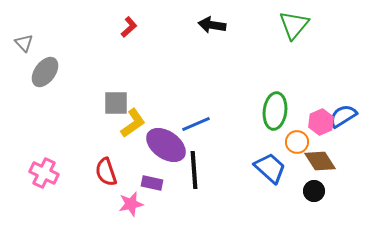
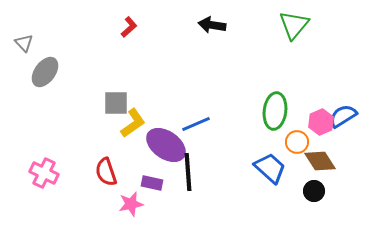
black line: moved 6 px left, 2 px down
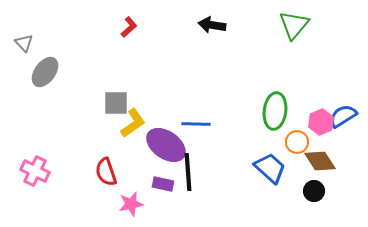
blue line: rotated 24 degrees clockwise
pink cross: moved 9 px left, 2 px up
purple rectangle: moved 11 px right, 1 px down
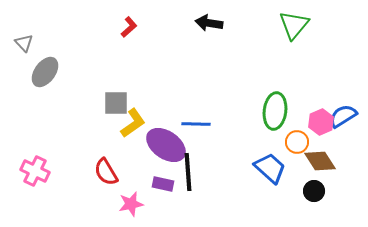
black arrow: moved 3 px left, 2 px up
red semicircle: rotated 12 degrees counterclockwise
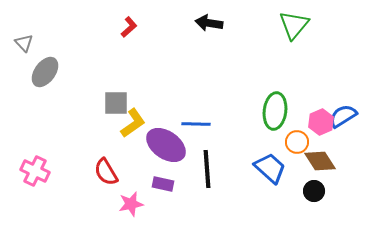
black line: moved 19 px right, 3 px up
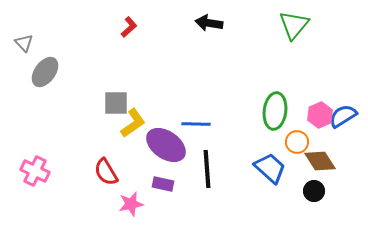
pink hexagon: moved 1 px left, 7 px up
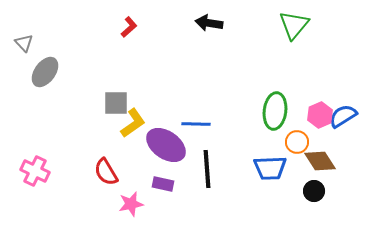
blue trapezoid: rotated 136 degrees clockwise
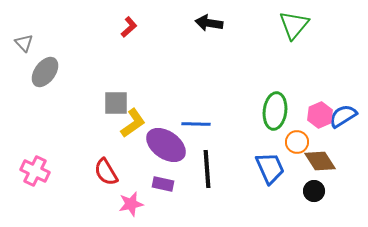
blue trapezoid: rotated 112 degrees counterclockwise
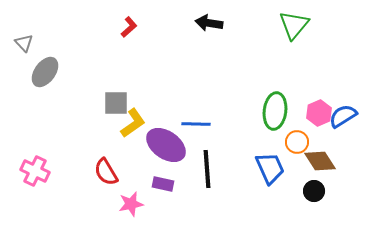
pink hexagon: moved 1 px left, 2 px up
